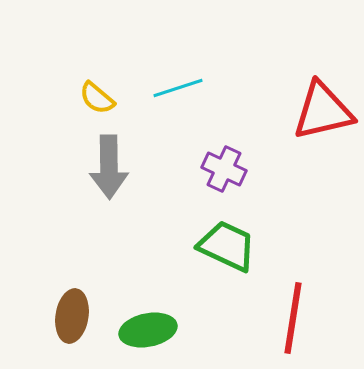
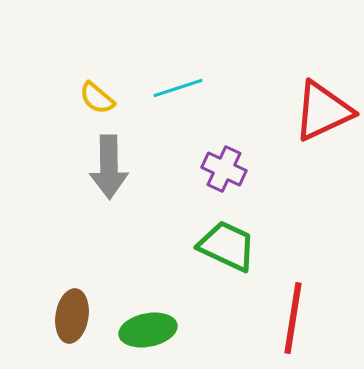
red triangle: rotated 12 degrees counterclockwise
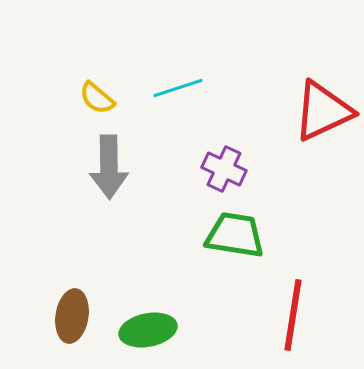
green trapezoid: moved 8 px right, 11 px up; rotated 16 degrees counterclockwise
red line: moved 3 px up
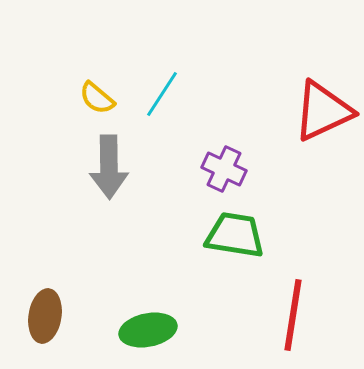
cyan line: moved 16 px left, 6 px down; rotated 39 degrees counterclockwise
brown ellipse: moved 27 px left
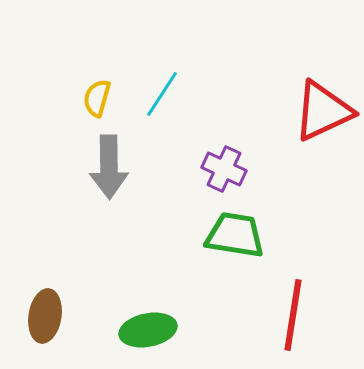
yellow semicircle: rotated 66 degrees clockwise
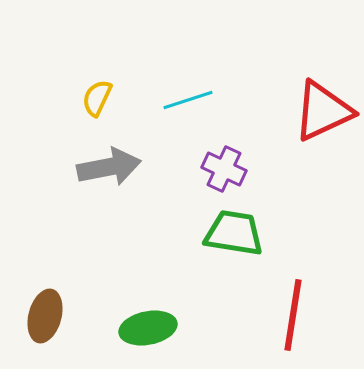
cyan line: moved 26 px right, 6 px down; rotated 39 degrees clockwise
yellow semicircle: rotated 9 degrees clockwise
gray arrow: rotated 100 degrees counterclockwise
green trapezoid: moved 1 px left, 2 px up
brown ellipse: rotated 6 degrees clockwise
green ellipse: moved 2 px up
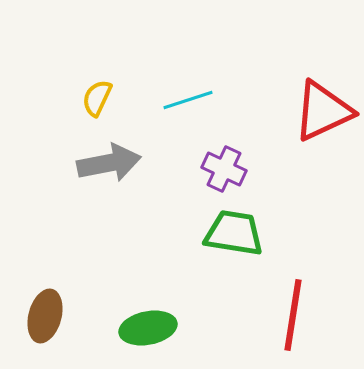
gray arrow: moved 4 px up
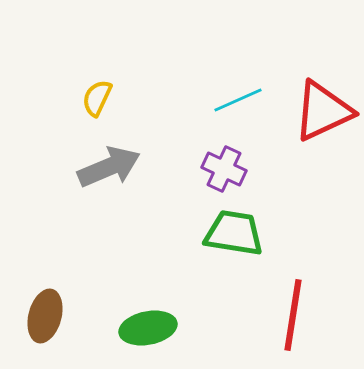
cyan line: moved 50 px right; rotated 6 degrees counterclockwise
gray arrow: moved 4 px down; rotated 12 degrees counterclockwise
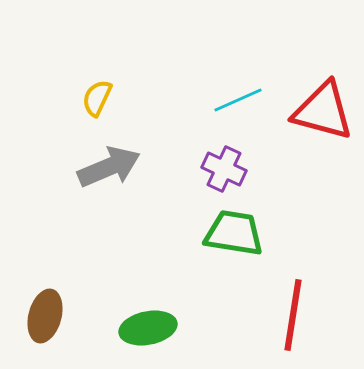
red triangle: rotated 40 degrees clockwise
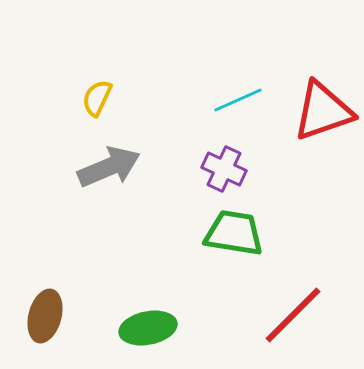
red triangle: rotated 34 degrees counterclockwise
red line: rotated 36 degrees clockwise
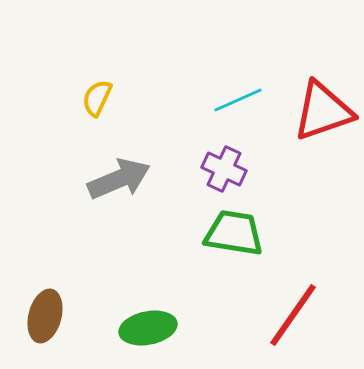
gray arrow: moved 10 px right, 12 px down
red line: rotated 10 degrees counterclockwise
